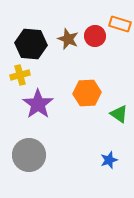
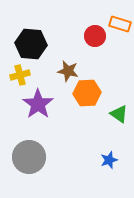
brown star: moved 32 px down; rotated 10 degrees counterclockwise
gray circle: moved 2 px down
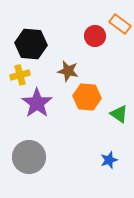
orange rectangle: rotated 20 degrees clockwise
orange hexagon: moved 4 px down; rotated 8 degrees clockwise
purple star: moved 1 px left, 1 px up
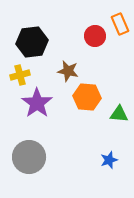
orange rectangle: rotated 30 degrees clockwise
black hexagon: moved 1 px right, 2 px up; rotated 12 degrees counterclockwise
green triangle: rotated 30 degrees counterclockwise
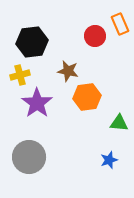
orange hexagon: rotated 12 degrees counterclockwise
green triangle: moved 9 px down
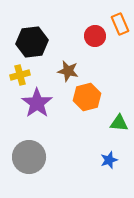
orange hexagon: rotated 8 degrees counterclockwise
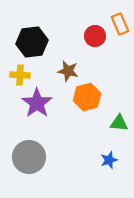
yellow cross: rotated 18 degrees clockwise
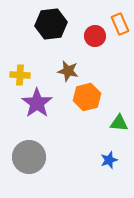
black hexagon: moved 19 px right, 18 px up
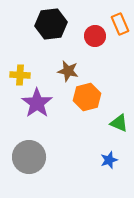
green triangle: rotated 18 degrees clockwise
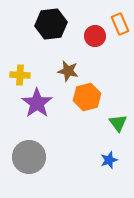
green triangle: moved 1 px left; rotated 30 degrees clockwise
